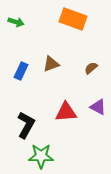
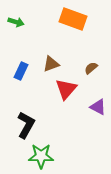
red triangle: moved 23 px up; rotated 45 degrees counterclockwise
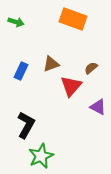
red triangle: moved 5 px right, 3 px up
green star: rotated 25 degrees counterclockwise
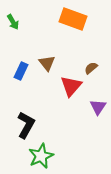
green arrow: moved 3 px left; rotated 42 degrees clockwise
brown triangle: moved 4 px left, 1 px up; rotated 48 degrees counterclockwise
purple triangle: rotated 36 degrees clockwise
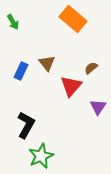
orange rectangle: rotated 20 degrees clockwise
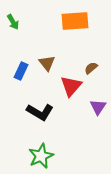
orange rectangle: moved 2 px right, 2 px down; rotated 44 degrees counterclockwise
black L-shape: moved 14 px right, 13 px up; rotated 92 degrees clockwise
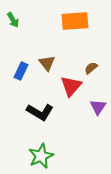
green arrow: moved 2 px up
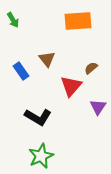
orange rectangle: moved 3 px right
brown triangle: moved 4 px up
blue rectangle: rotated 60 degrees counterclockwise
black L-shape: moved 2 px left, 5 px down
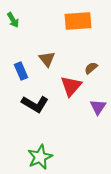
blue rectangle: rotated 12 degrees clockwise
black L-shape: moved 3 px left, 13 px up
green star: moved 1 px left, 1 px down
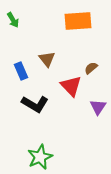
red triangle: rotated 25 degrees counterclockwise
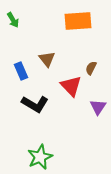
brown semicircle: rotated 24 degrees counterclockwise
